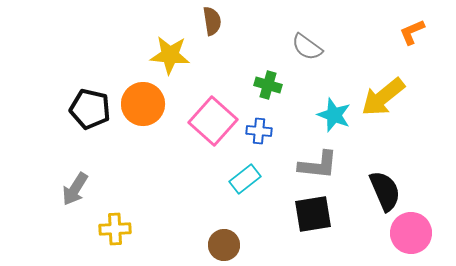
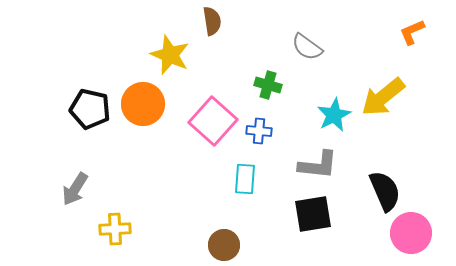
yellow star: rotated 18 degrees clockwise
cyan star: rotated 24 degrees clockwise
cyan rectangle: rotated 48 degrees counterclockwise
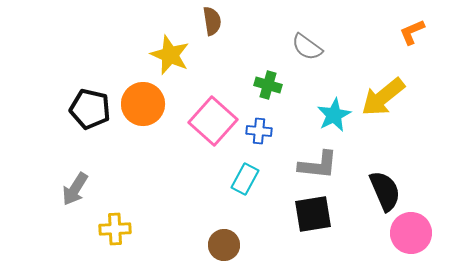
cyan rectangle: rotated 24 degrees clockwise
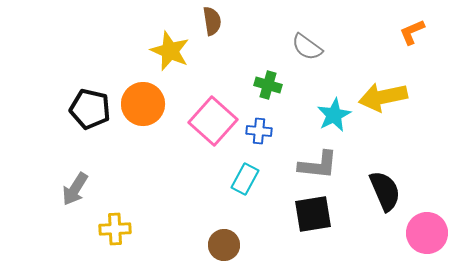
yellow star: moved 4 px up
yellow arrow: rotated 27 degrees clockwise
pink circle: moved 16 px right
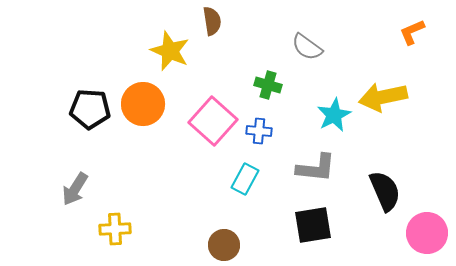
black pentagon: rotated 9 degrees counterclockwise
gray L-shape: moved 2 px left, 3 px down
black square: moved 11 px down
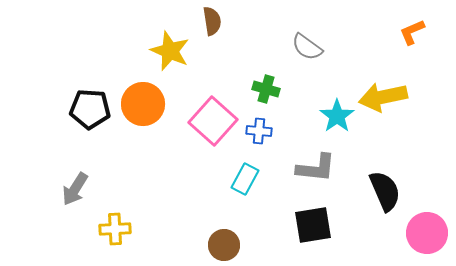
green cross: moved 2 px left, 4 px down
cyan star: moved 3 px right, 1 px down; rotated 8 degrees counterclockwise
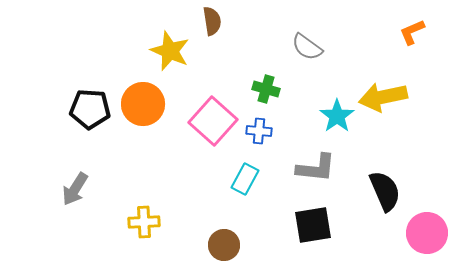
yellow cross: moved 29 px right, 7 px up
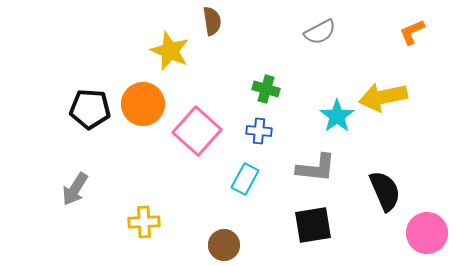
gray semicircle: moved 13 px right, 15 px up; rotated 64 degrees counterclockwise
pink square: moved 16 px left, 10 px down
